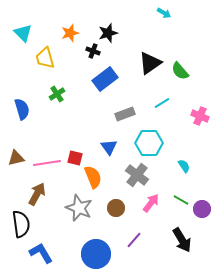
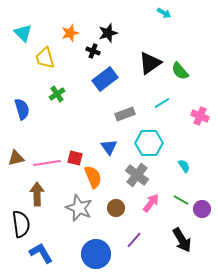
brown arrow: rotated 30 degrees counterclockwise
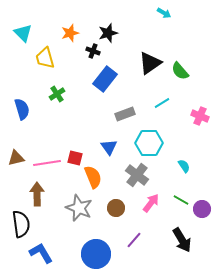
blue rectangle: rotated 15 degrees counterclockwise
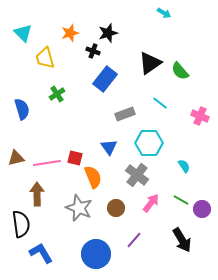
cyan line: moved 2 px left; rotated 70 degrees clockwise
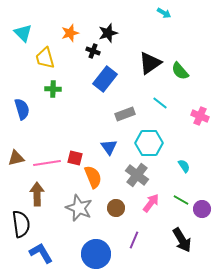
green cross: moved 4 px left, 5 px up; rotated 35 degrees clockwise
purple line: rotated 18 degrees counterclockwise
